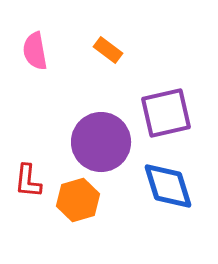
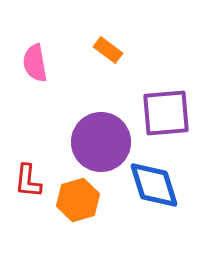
pink semicircle: moved 12 px down
purple square: rotated 8 degrees clockwise
blue diamond: moved 14 px left, 1 px up
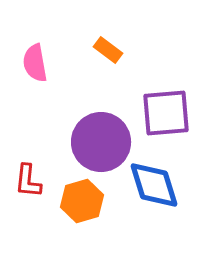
orange hexagon: moved 4 px right, 1 px down
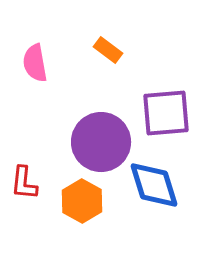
red L-shape: moved 4 px left, 2 px down
orange hexagon: rotated 15 degrees counterclockwise
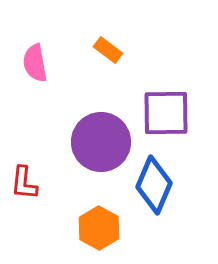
purple square: rotated 4 degrees clockwise
blue diamond: rotated 40 degrees clockwise
orange hexagon: moved 17 px right, 27 px down
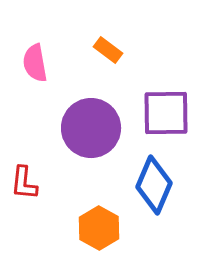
purple circle: moved 10 px left, 14 px up
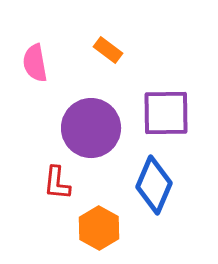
red L-shape: moved 33 px right
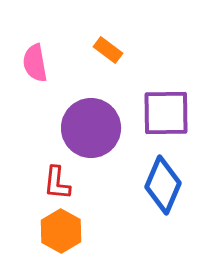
blue diamond: moved 9 px right
orange hexagon: moved 38 px left, 3 px down
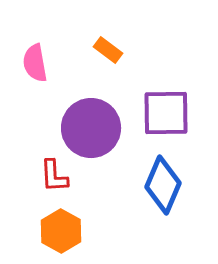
red L-shape: moved 3 px left, 7 px up; rotated 9 degrees counterclockwise
